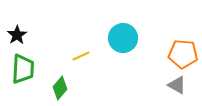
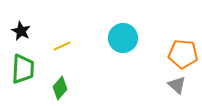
black star: moved 4 px right, 4 px up; rotated 12 degrees counterclockwise
yellow line: moved 19 px left, 10 px up
gray triangle: rotated 12 degrees clockwise
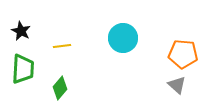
yellow line: rotated 18 degrees clockwise
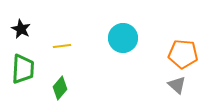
black star: moved 2 px up
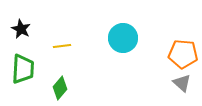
gray triangle: moved 5 px right, 2 px up
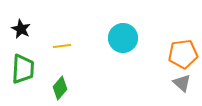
orange pentagon: rotated 12 degrees counterclockwise
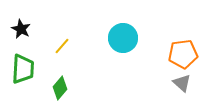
yellow line: rotated 42 degrees counterclockwise
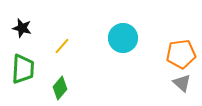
black star: moved 1 px right, 1 px up; rotated 12 degrees counterclockwise
orange pentagon: moved 2 px left
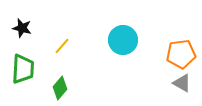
cyan circle: moved 2 px down
gray triangle: rotated 12 degrees counterclockwise
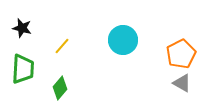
orange pentagon: rotated 20 degrees counterclockwise
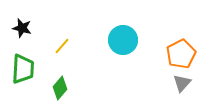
gray triangle: rotated 42 degrees clockwise
